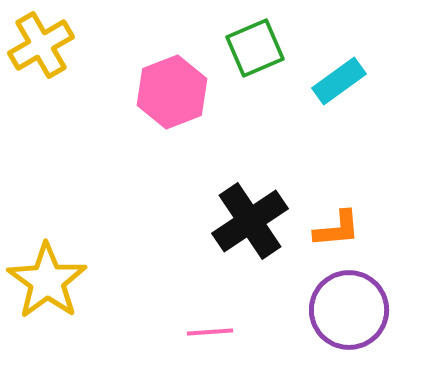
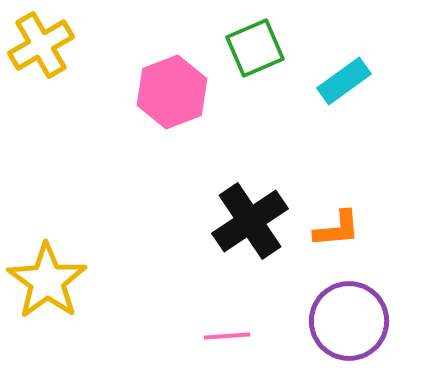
cyan rectangle: moved 5 px right
purple circle: moved 11 px down
pink line: moved 17 px right, 4 px down
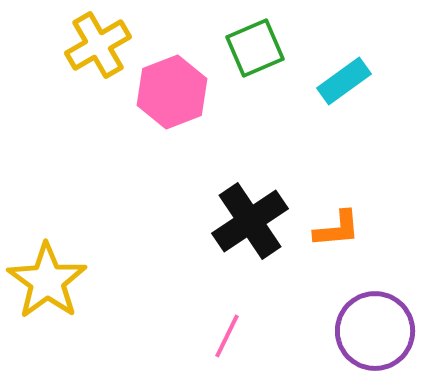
yellow cross: moved 57 px right
purple circle: moved 26 px right, 10 px down
pink line: rotated 60 degrees counterclockwise
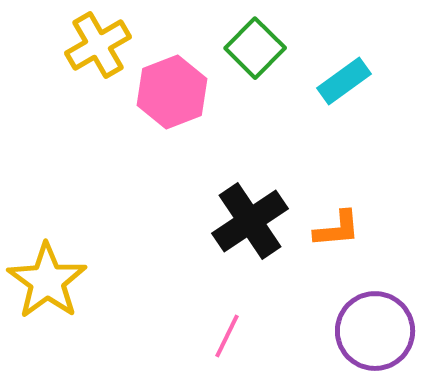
green square: rotated 22 degrees counterclockwise
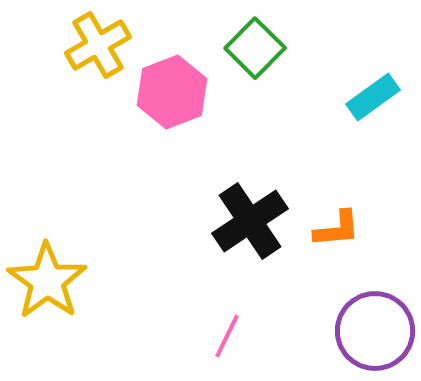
cyan rectangle: moved 29 px right, 16 px down
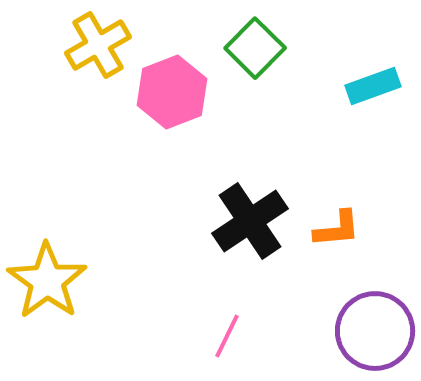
cyan rectangle: moved 11 px up; rotated 16 degrees clockwise
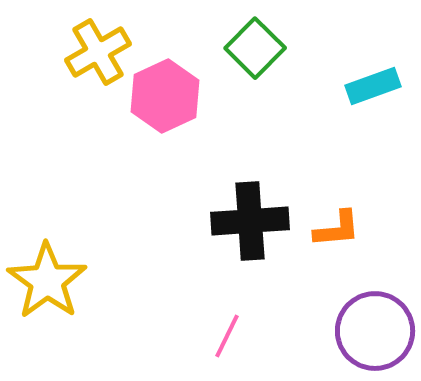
yellow cross: moved 7 px down
pink hexagon: moved 7 px left, 4 px down; rotated 4 degrees counterclockwise
black cross: rotated 30 degrees clockwise
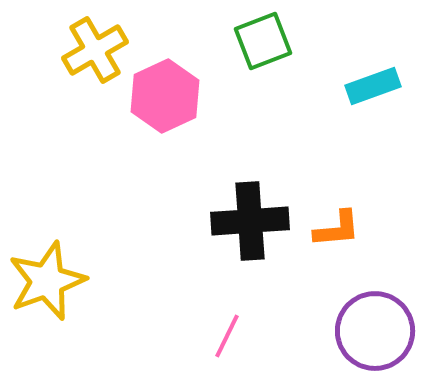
green square: moved 8 px right, 7 px up; rotated 24 degrees clockwise
yellow cross: moved 3 px left, 2 px up
yellow star: rotated 16 degrees clockwise
